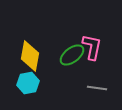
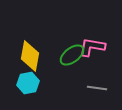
pink L-shape: rotated 92 degrees counterclockwise
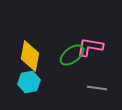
pink L-shape: moved 2 px left
cyan hexagon: moved 1 px right, 1 px up
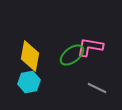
gray line: rotated 18 degrees clockwise
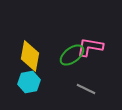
gray line: moved 11 px left, 1 px down
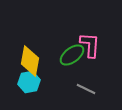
pink L-shape: moved 2 px up; rotated 84 degrees clockwise
yellow diamond: moved 5 px down
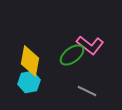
pink L-shape: rotated 124 degrees clockwise
gray line: moved 1 px right, 2 px down
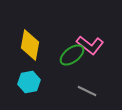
yellow diamond: moved 16 px up
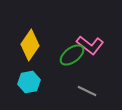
yellow diamond: rotated 24 degrees clockwise
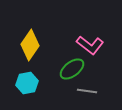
green ellipse: moved 14 px down
cyan hexagon: moved 2 px left, 1 px down
gray line: rotated 18 degrees counterclockwise
